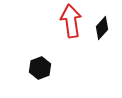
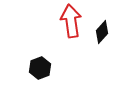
black diamond: moved 4 px down
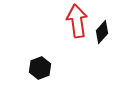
red arrow: moved 6 px right
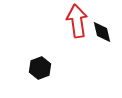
black diamond: rotated 55 degrees counterclockwise
